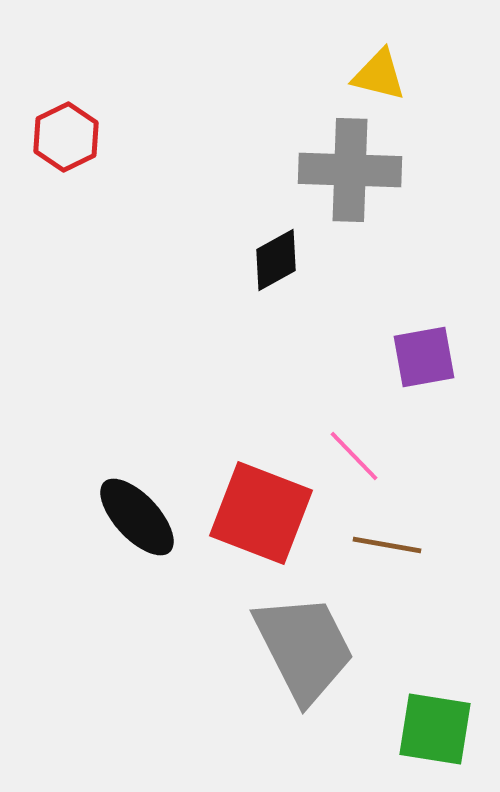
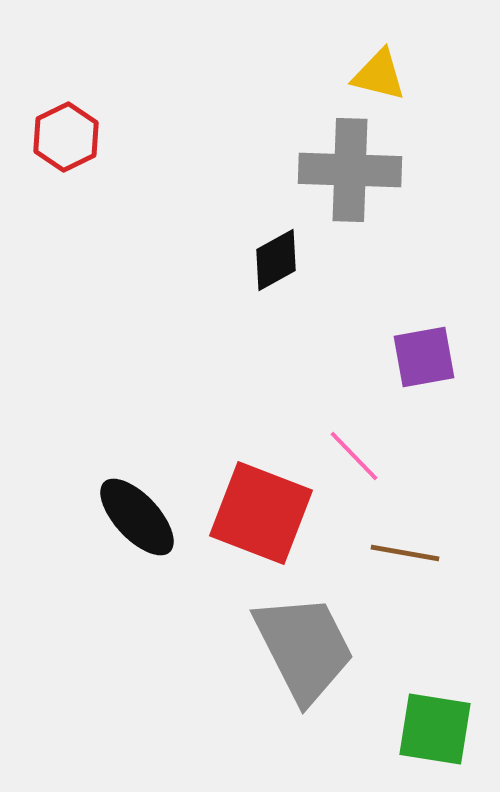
brown line: moved 18 px right, 8 px down
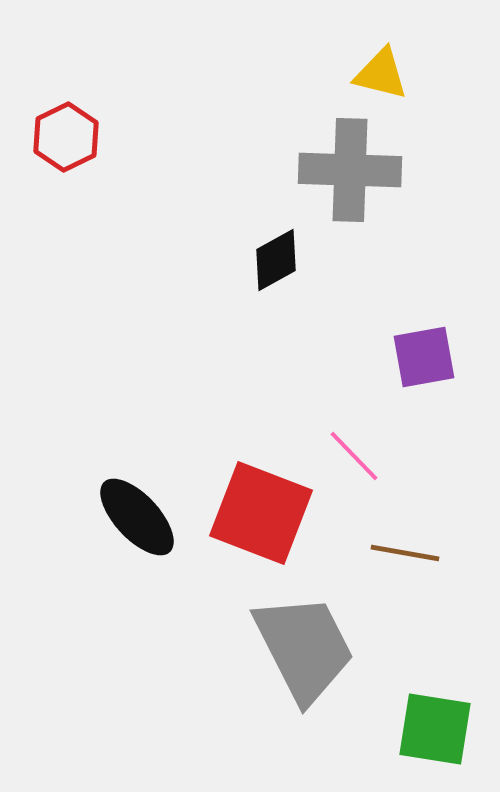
yellow triangle: moved 2 px right, 1 px up
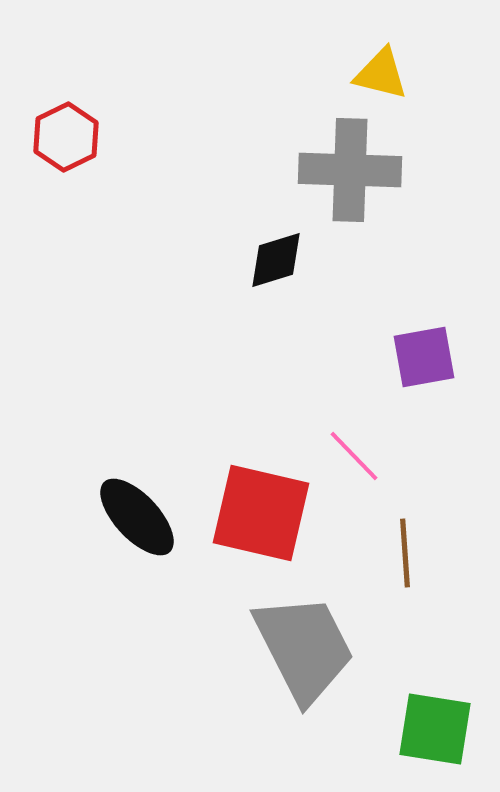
black diamond: rotated 12 degrees clockwise
red square: rotated 8 degrees counterclockwise
brown line: rotated 76 degrees clockwise
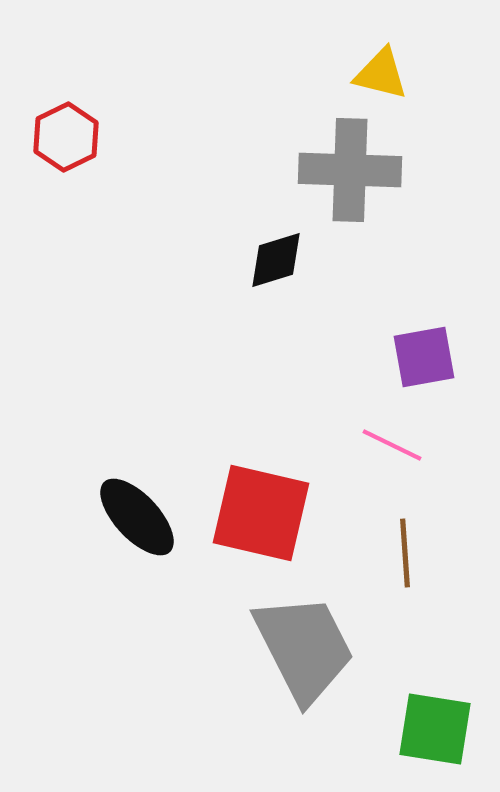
pink line: moved 38 px right, 11 px up; rotated 20 degrees counterclockwise
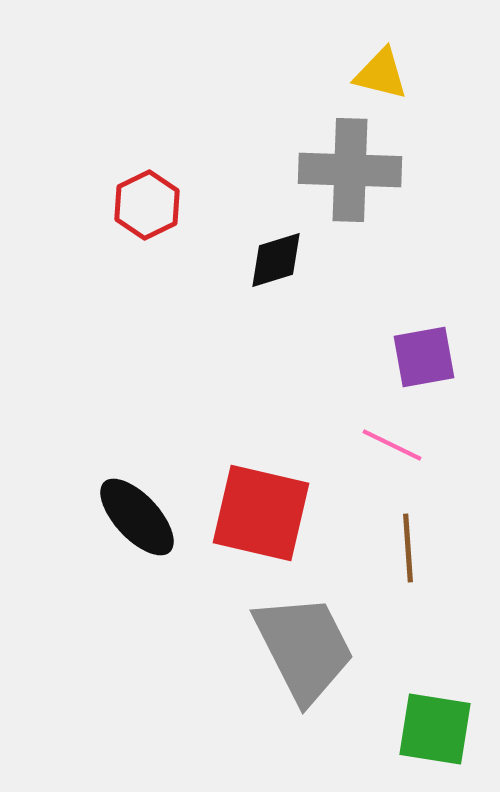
red hexagon: moved 81 px right, 68 px down
brown line: moved 3 px right, 5 px up
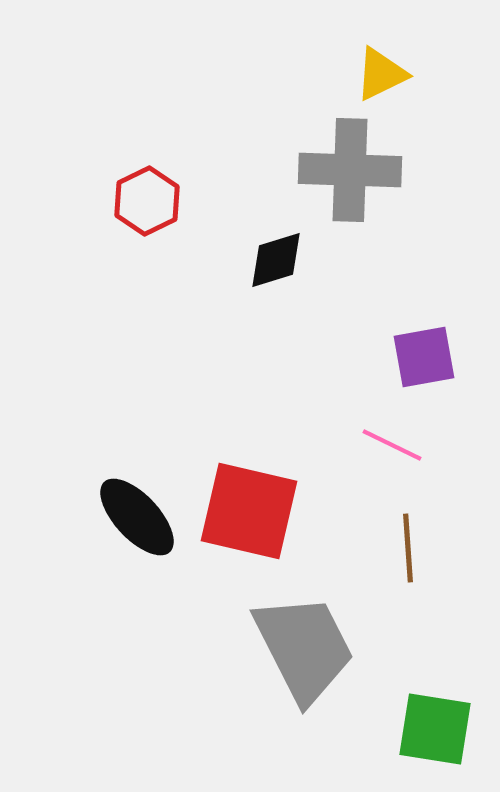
yellow triangle: rotated 40 degrees counterclockwise
red hexagon: moved 4 px up
red square: moved 12 px left, 2 px up
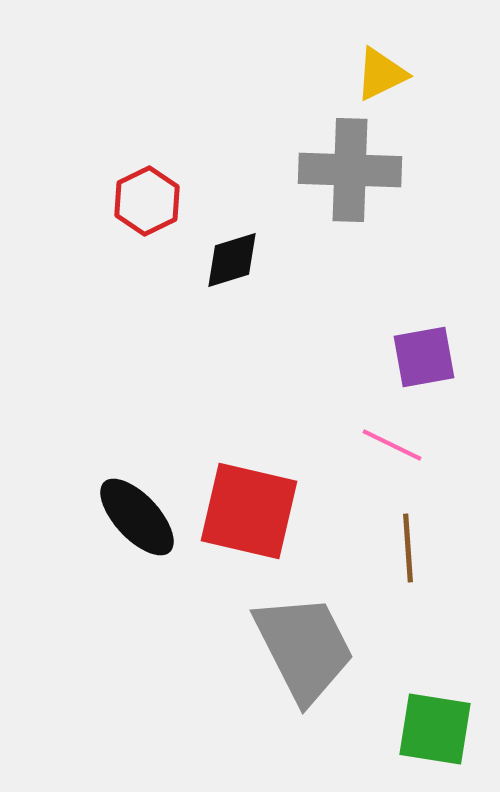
black diamond: moved 44 px left
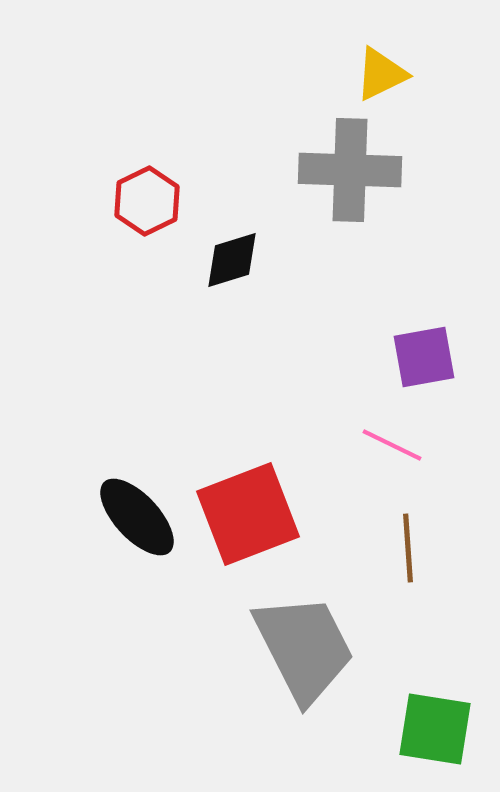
red square: moved 1 px left, 3 px down; rotated 34 degrees counterclockwise
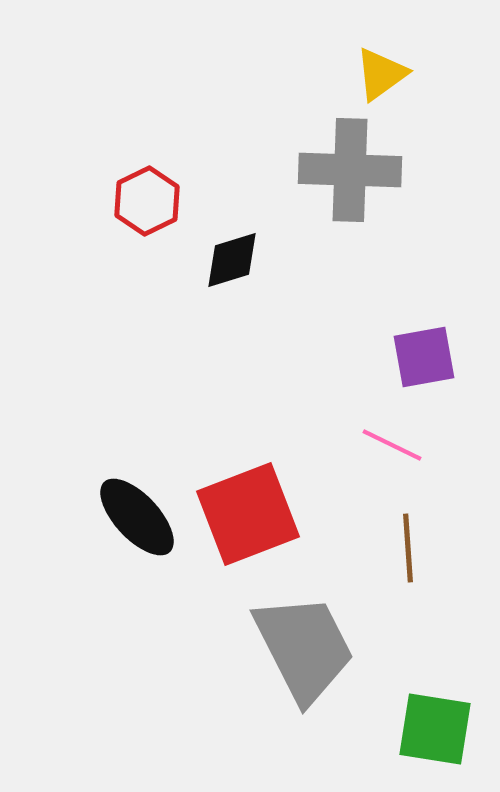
yellow triangle: rotated 10 degrees counterclockwise
